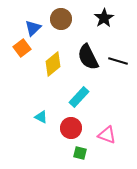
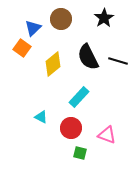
orange square: rotated 18 degrees counterclockwise
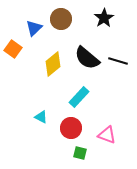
blue triangle: moved 1 px right
orange square: moved 9 px left, 1 px down
black semicircle: moved 1 px left, 1 px down; rotated 24 degrees counterclockwise
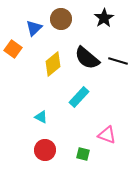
red circle: moved 26 px left, 22 px down
green square: moved 3 px right, 1 px down
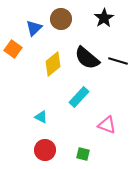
pink triangle: moved 10 px up
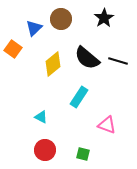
cyan rectangle: rotated 10 degrees counterclockwise
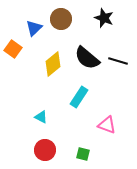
black star: rotated 18 degrees counterclockwise
